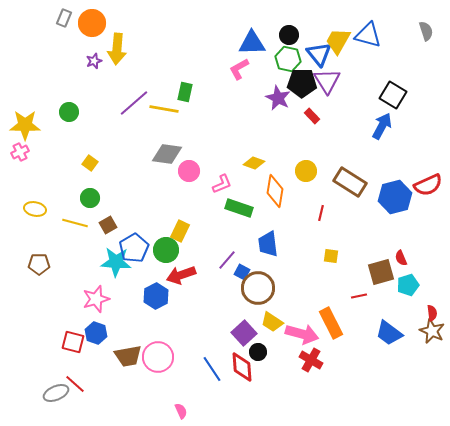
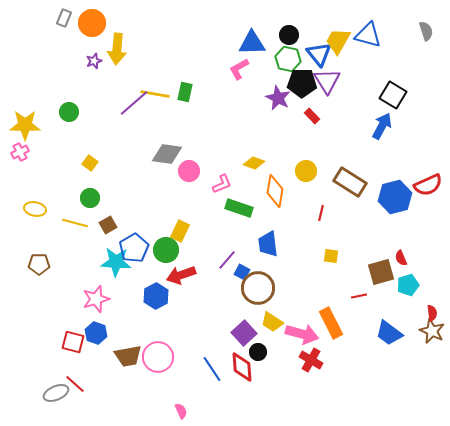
yellow line at (164, 109): moved 9 px left, 15 px up
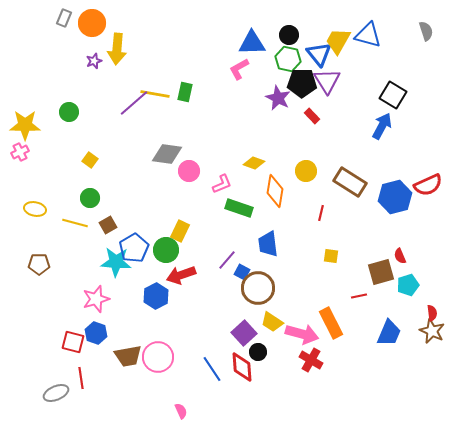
yellow square at (90, 163): moved 3 px up
red semicircle at (401, 258): moved 1 px left, 2 px up
blue trapezoid at (389, 333): rotated 104 degrees counterclockwise
red line at (75, 384): moved 6 px right, 6 px up; rotated 40 degrees clockwise
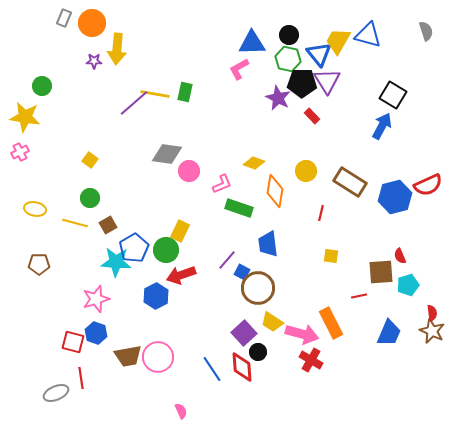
purple star at (94, 61): rotated 21 degrees clockwise
green circle at (69, 112): moved 27 px left, 26 px up
yellow star at (25, 125): moved 8 px up; rotated 8 degrees clockwise
brown square at (381, 272): rotated 12 degrees clockwise
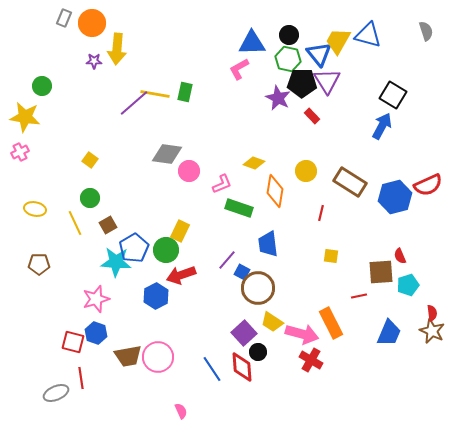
yellow line at (75, 223): rotated 50 degrees clockwise
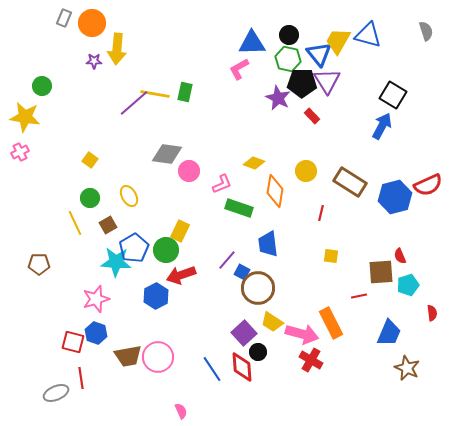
yellow ellipse at (35, 209): moved 94 px right, 13 px up; rotated 50 degrees clockwise
brown star at (432, 331): moved 25 px left, 37 px down
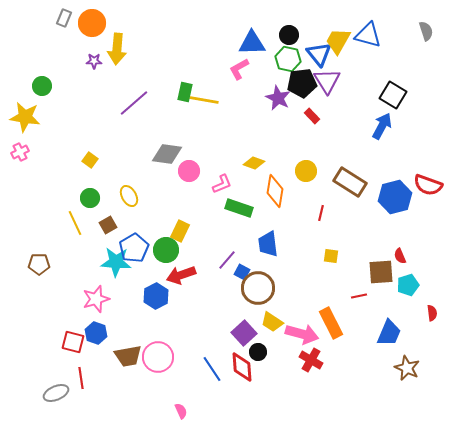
black pentagon at (302, 83): rotated 8 degrees counterclockwise
yellow line at (155, 94): moved 49 px right, 6 px down
red semicircle at (428, 185): rotated 44 degrees clockwise
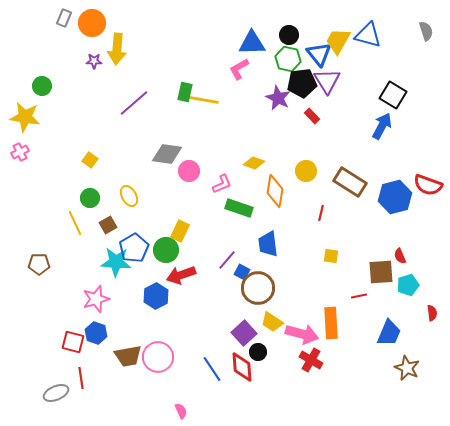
orange rectangle at (331, 323): rotated 24 degrees clockwise
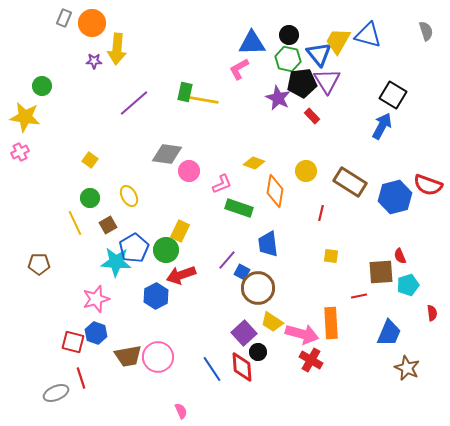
red line at (81, 378): rotated 10 degrees counterclockwise
